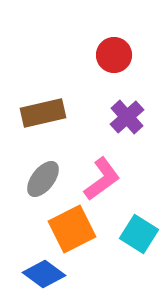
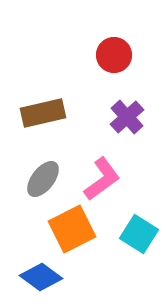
blue diamond: moved 3 px left, 3 px down
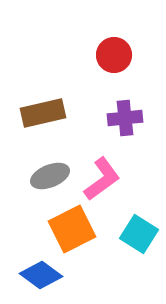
purple cross: moved 2 px left, 1 px down; rotated 36 degrees clockwise
gray ellipse: moved 7 px right, 3 px up; rotated 30 degrees clockwise
blue diamond: moved 2 px up
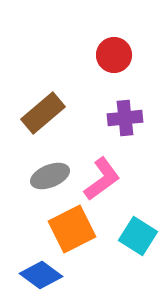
brown rectangle: rotated 27 degrees counterclockwise
cyan square: moved 1 px left, 2 px down
